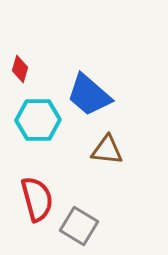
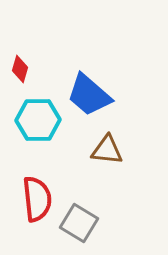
red semicircle: rotated 9 degrees clockwise
gray square: moved 3 px up
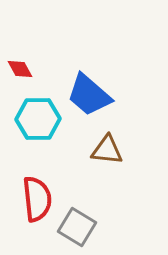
red diamond: rotated 44 degrees counterclockwise
cyan hexagon: moved 1 px up
gray square: moved 2 px left, 4 px down
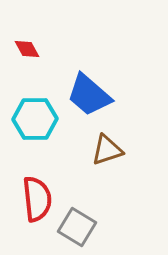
red diamond: moved 7 px right, 20 px up
cyan hexagon: moved 3 px left
brown triangle: rotated 24 degrees counterclockwise
